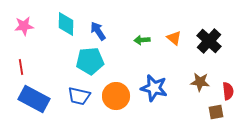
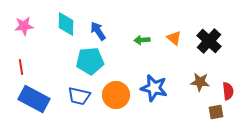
orange circle: moved 1 px up
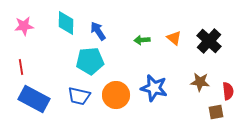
cyan diamond: moved 1 px up
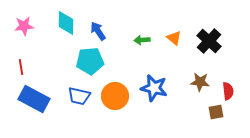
orange circle: moved 1 px left, 1 px down
